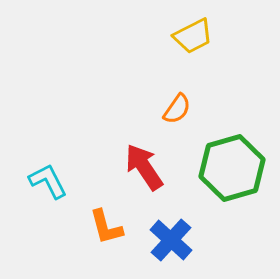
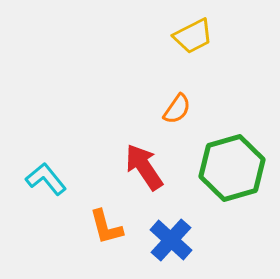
cyan L-shape: moved 2 px left, 2 px up; rotated 12 degrees counterclockwise
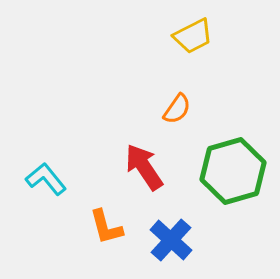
green hexagon: moved 1 px right, 3 px down
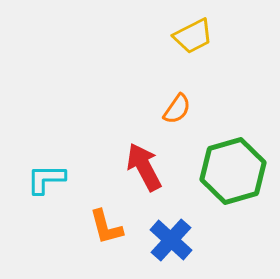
red arrow: rotated 6 degrees clockwise
cyan L-shape: rotated 51 degrees counterclockwise
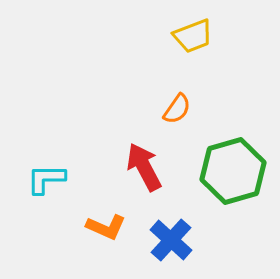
yellow trapezoid: rotated 6 degrees clockwise
orange L-shape: rotated 51 degrees counterclockwise
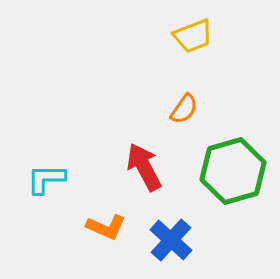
orange semicircle: moved 7 px right
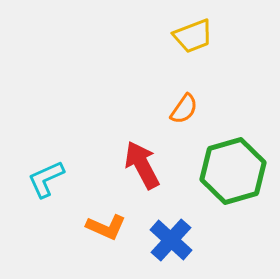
red arrow: moved 2 px left, 2 px up
cyan L-shape: rotated 24 degrees counterclockwise
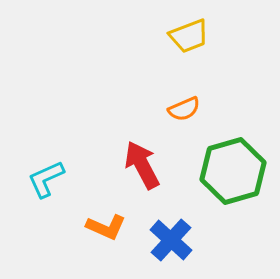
yellow trapezoid: moved 4 px left
orange semicircle: rotated 32 degrees clockwise
